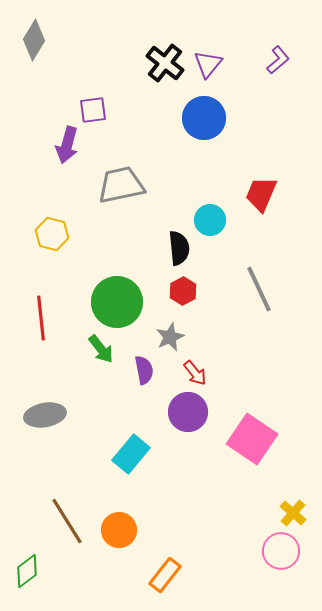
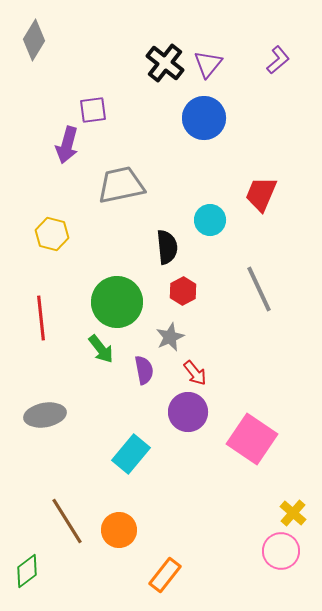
black semicircle: moved 12 px left, 1 px up
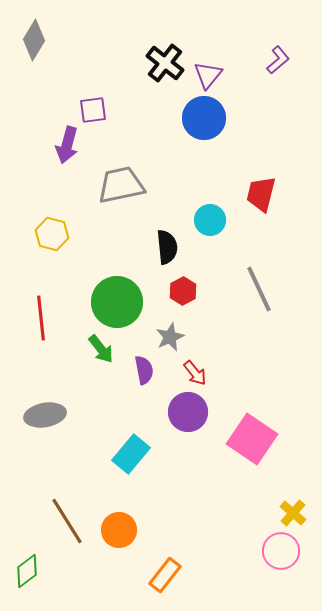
purple triangle: moved 11 px down
red trapezoid: rotated 9 degrees counterclockwise
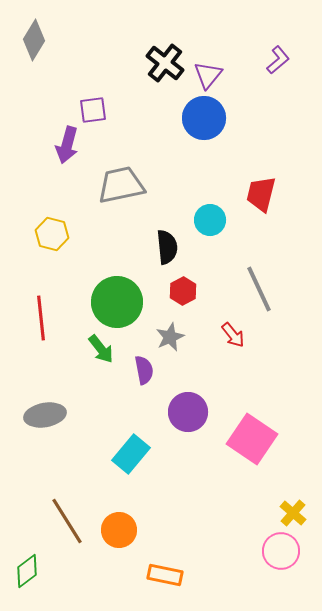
red arrow: moved 38 px right, 38 px up
orange rectangle: rotated 64 degrees clockwise
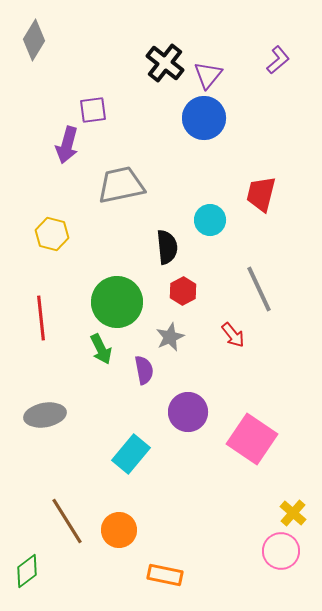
green arrow: rotated 12 degrees clockwise
